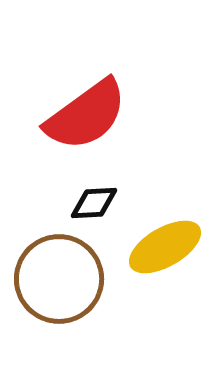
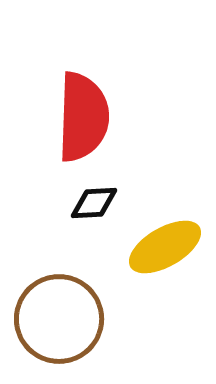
red semicircle: moved 3 px left, 2 px down; rotated 52 degrees counterclockwise
brown circle: moved 40 px down
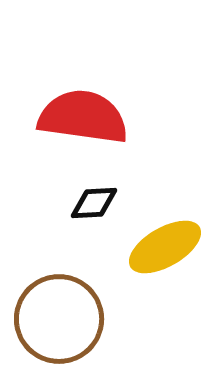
red semicircle: rotated 84 degrees counterclockwise
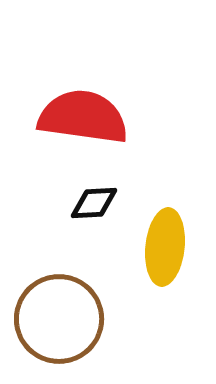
yellow ellipse: rotated 54 degrees counterclockwise
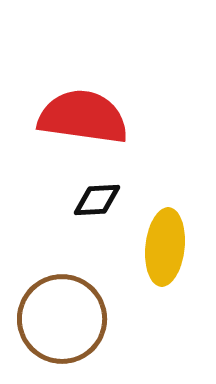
black diamond: moved 3 px right, 3 px up
brown circle: moved 3 px right
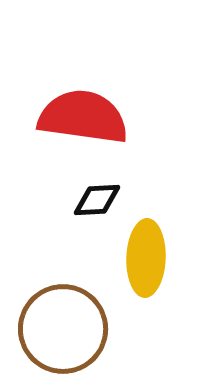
yellow ellipse: moved 19 px left, 11 px down; rotated 4 degrees counterclockwise
brown circle: moved 1 px right, 10 px down
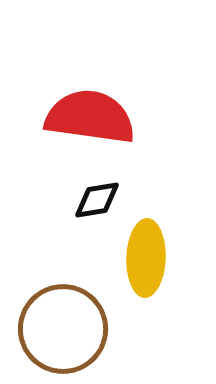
red semicircle: moved 7 px right
black diamond: rotated 6 degrees counterclockwise
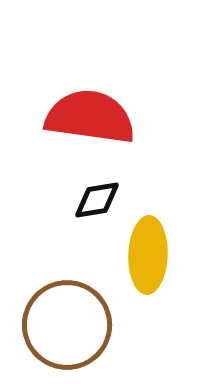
yellow ellipse: moved 2 px right, 3 px up
brown circle: moved 4 px right, 4 px up
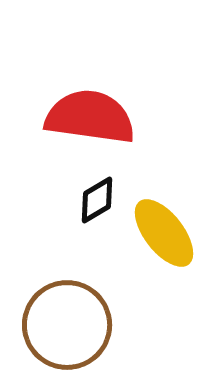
black diamond: rotated 21 degrees counterclockwise
yellow ellipse: moved 16 px right, 22 px up; rotated 40 degrees counterclockwise
